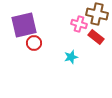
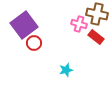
purple square: rotated 24 degrees counterclockwise
cyan star: moved 5 px left, 13 px down
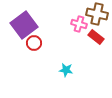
cyan star: rotated 24 degrees clockwise
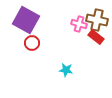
brown cross: moved 6 px down
purple square: moved 2 px right, 5 px up; rotated 24 degrees counterclockwise
red circle: moved 2 px left
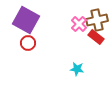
brown cross: rotated 25 degrees counterclockwise
pink cross: rotated 28 degrees clockwise
red circle: moved 4 px left
cyan star: moved 11 px right, 1 px up
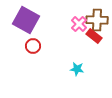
brown cross: rotated 15 degrees clockwise
red rectangle: moved 2 px left, 1 px up
red circle: moved 5 px right, 3 px down
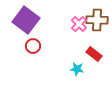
purple square: rotated 8 degrees clockwise
red rectangle: moved 18 px down
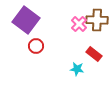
red circle: moved 3 px right
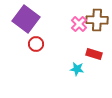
purple square: moved 1 px up
red circle: moved 2 px up
red rectangle: rotated 21 degrees counterclockwise
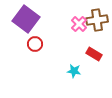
brown cross: rotated 10 degrees counterclockwise
red circle: moved 1 px left
red rectangle: rotated 14 degrees clockwise
cyan star: moved 3 px left, 2 px down
